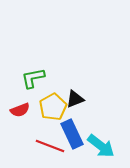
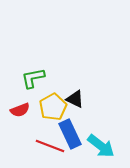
black triangle: rotated 48 degrees clockwise
blue rectangle: moved 2 px left
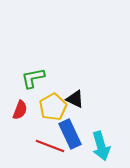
red semicircle: rotated 48 degrees counterclockwise
cyan arrow: rotated 36 degrees clockwise
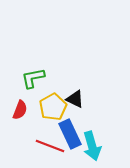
cyan arrow: moved 9 px left
